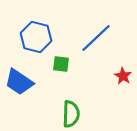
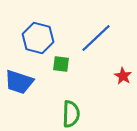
blue hexagon: moved 2 px right, 1 px down
blue trapezoid: rotated 16 degrees counterclockwise
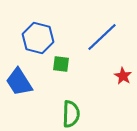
blue line: moved 6 px right, 1 px up
blue trapezoid: rotated 40 degrees clockwise
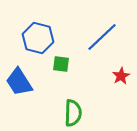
red star: moved 2 px left; rotated 12 degrees clockwise
green semicircle: moved 2 px right, 1 px up
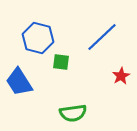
green square: moved 2 px up
green semicircle: rotated 80 degrees clockwise
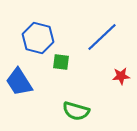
red star: rotated 24 degrees clockwise
green semicircle: moved 3 px right, 2 px up; rotated 24 degrees clockwise
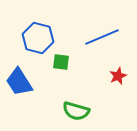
blue line: rotated 20 degrees clockwise
red star: moved 3 px left; rotated 18 degrees counterclockwise
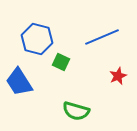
blue hexagon: moved 1 px left, 1 px down
green square: rotated 18 degrees clockwise
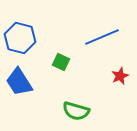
blue hexagon: moved 17 px left, 1 px up
red star: moved 2 px right
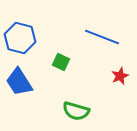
blue line: rotated 44 degrees clockwise
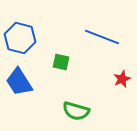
green square: rotated 12 degrees counterclockwise
red star: moved 2 px right, 3 px down
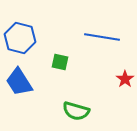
blue line: rotated 12 degrees counterclockwise
green square: moved 1 px left
red star: moved 3 px right; rotated 12 degrees counterclockwise
